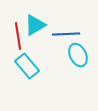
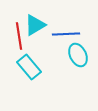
red line: moved 1 px right
cyan rectangle: moved 2 px right, 1 px down
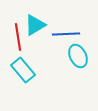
red line: moved 1 px left, 1 px down
cyan ellipse: moved 1 px down
cyan rectangle: moved 6 px left, 3 px down
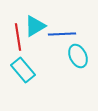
cyan triangle: moved 1 px down
blue line: moved 4 px left
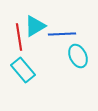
red line: moved 1 px right
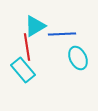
red line: moved 8 px right, 10 px down
cyan ellipse: moved 2 px down
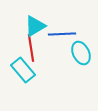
red line: moved 4 px right, 1 px down
cyan ellipse: moved 3 px right, 5 px up
